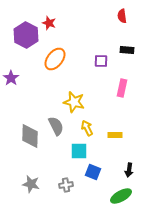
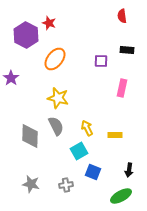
yellow star: moved 16 px left, 4 px up
cyan square: rotated 30 degrees counterclockwise
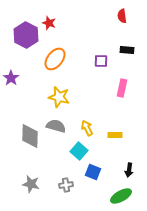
yellow star: moved 1 px right, 1 px up
gray semicircle: rotated 48 degrees counterclockwise
cyan square: rotated 18 degrees counterclockwise
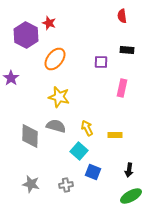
purple square: moved 1 px down
green ellipse: moved 10 px right
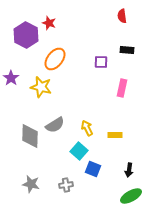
yellow star: moved 18 px left, 10 px up
gray semicircle: moved 1 px left, 1 px up; rotated 132 degrees clockwise
blue square: moved 3 px up
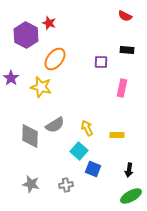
red semicircle: moved 3 px right; rotated 56 degrees counterclockwise
yellow rectangle: moved 2 px right
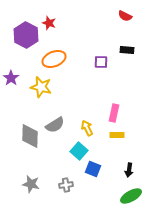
orange ellipse: moved 1 px left; rotated 30 degrees clockwise
pink rectangle: moved 8 px left, 25 px down
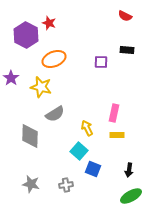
gray semicircle: moved 11 px up
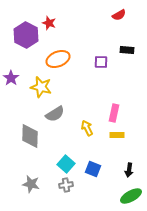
red semicircle: moved 6 px left, 1 px up; rotated 56 degrees counterclockwise
orange ellipse: moved 4 px right
cyan square: moved 13 px left, 13 px down
